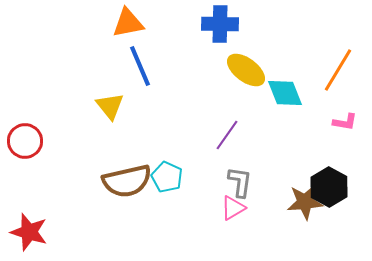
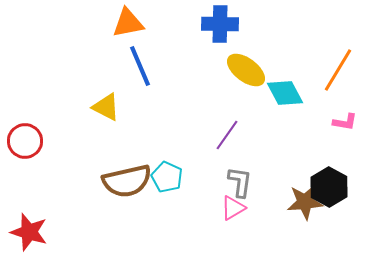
cyan diamond: rotated 6 degrees counterclockwise
yellow triangle: moved 4 px left, 1 px down; rotated 24 degrees counterclockwise
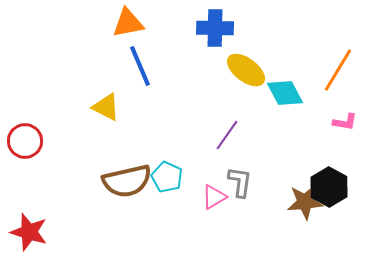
blue cross: moved 5 px left, 4 px down
pink triangle: moved 19 px left, 11 px up
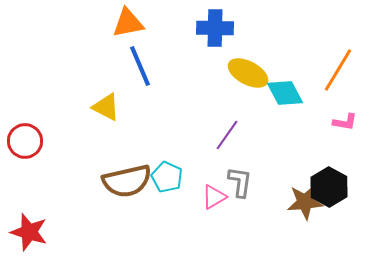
yellow ellipse: moved 2 px right, 3 px down; rotated 9 degrees counterclockwise
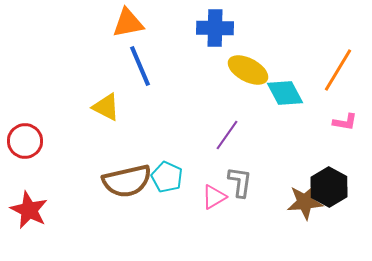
yellow ellipse: moved 3 px up
red star: moved 22 px up; rotated 9 degrees clockwise
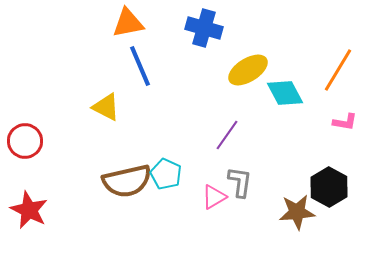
blue cross: moved 11 px left; rotated 15 degrees clockwise
yellow ellipse: rotated 60 degrees counterclockwise
cyan pentagon: moved 1 px left, 3 px up
brown star: moved 8 px left, 10 px down
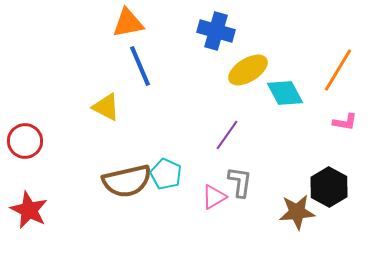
blue cross: moved 12 px right, 3 px down
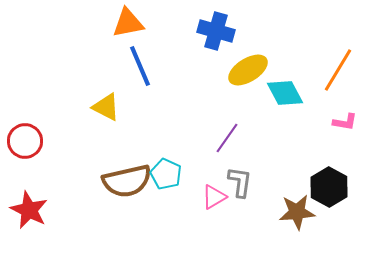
purple line: moved 3 px down
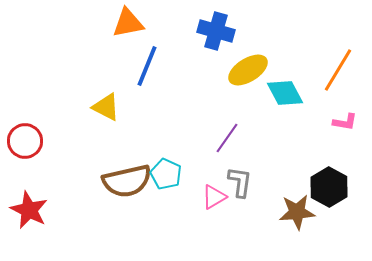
blue line: moved 7 px right; rotated 45 degrees clockwise
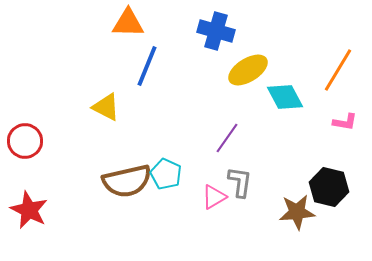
orange triangle: rotated 12 degrees clockwise
cyan diamond: moved 4 px down
black hexagon: rotated 15 degrees counterclockwise
